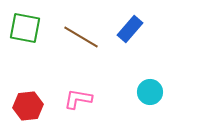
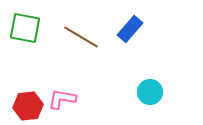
pink L-shape: moved 16 px left
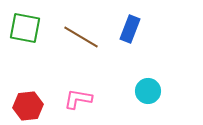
blue rectangle: rotated 20 degrees counterclockwise
cyan circle: moved 2 px left, 1 px up
pink L-shape: moved 16 px right
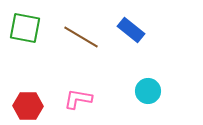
blue rectangle: moved 1 px right, 1 px down; rotated 72 degrees counterclockwise
red hexagon: rotated 8 degrees clockwise
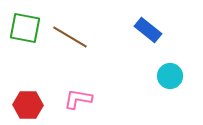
blue rectangle: moved 17 px right
brown line: moved 11 px left
cyan circle: moved 22 px right, 15 px up
red hexagon: moved 1 px up
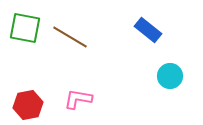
red hexagon: rotated 12 degrees counterclockwise
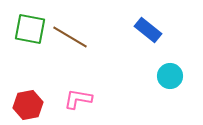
green square: moved 5 px right, 1 px down
